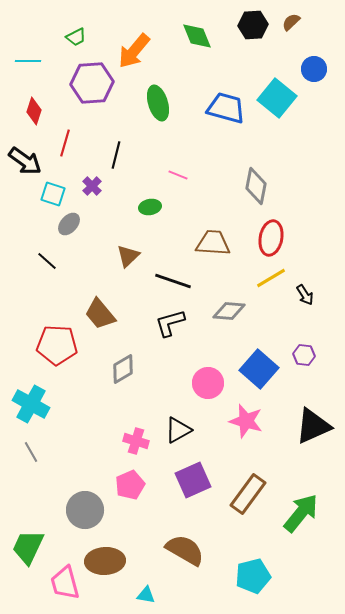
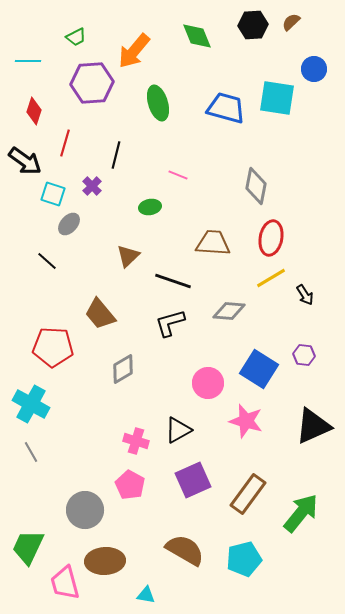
cyan square at (277, 98): rotated 30 degrees counterclockwise
red pentagon at (57, 345): moved 4 px left, 2 px down
blue square at (259, 369): rotated 9 degrees counterclockwise
pink pentagon at (130, 485): rotated 20 degrees counterclockwise
cyan pentagon at (253, 576): moved 9 px left, 17 px up
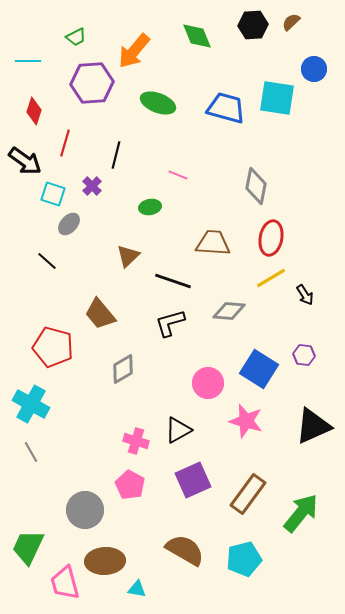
green ellipse at (158, 103): rotated 52 degrees counterclockwise
red pentagon at (53, 347): rotated 12 degrees clockwise
cyan triangle at (146, 595): moved 9 px left, 6 px up
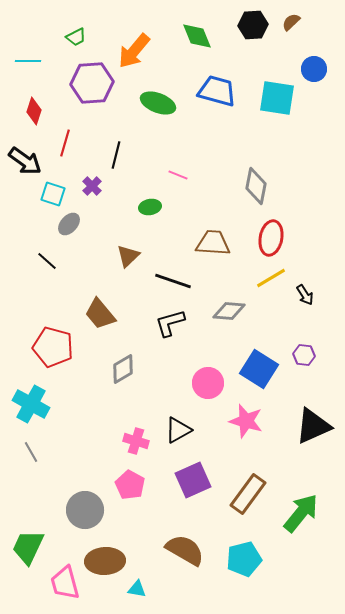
blue trapezoid at (226, 108): moved 9 px left, 17 px up
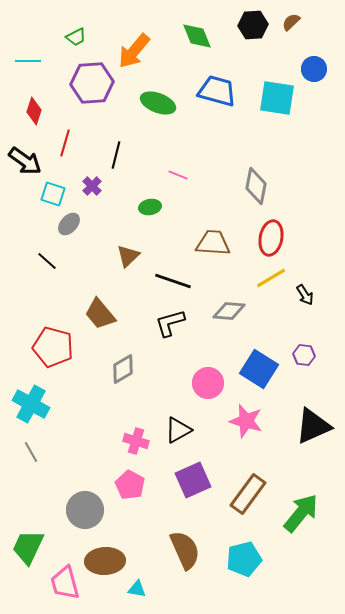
brown semicircle at (185, 550): rotated 36 degrees clockwise
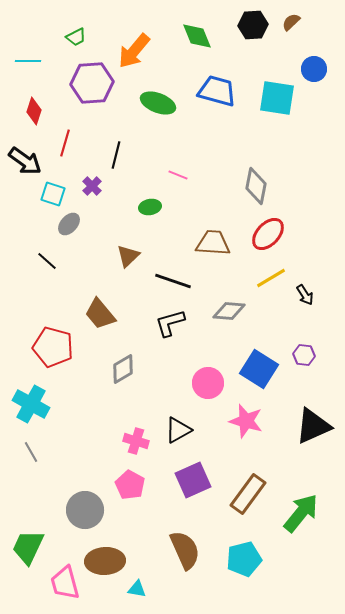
red ellipse at (271, 238): moved 3 px left, 4 px up; rotated 32 degrees clockwise
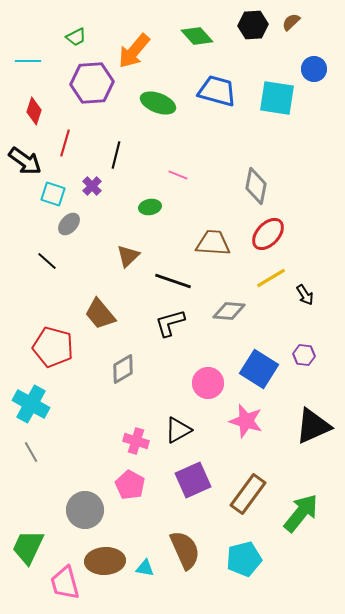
green diamond at (197, 36): rotated 20 degrees counterclockwise
cyan triangle at (137, 589): moved 8 px right, 21 px up
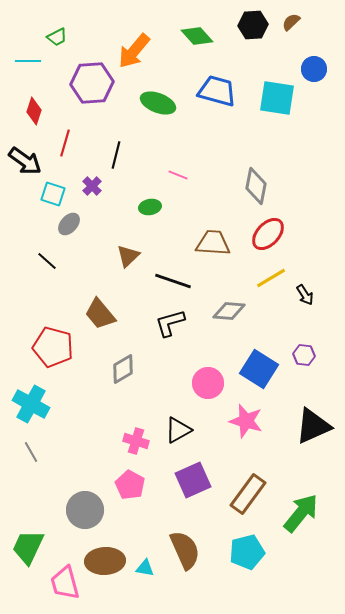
green trapezoid at (76, 37): moved 19 px left
cyan pentagon at (244, 559): moved 3 px right, 7 px up
